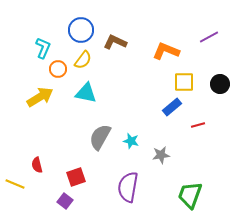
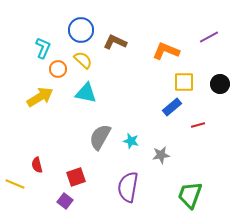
yellow semicircle: rotated 84 degrees counterclockwise
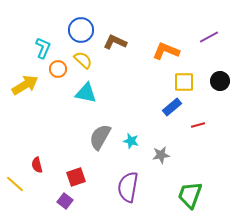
black circle: moved 3 px up
yellow arrow: moved 15 px left, 12 px up
yellow line: rotated 18 degrees clockwise
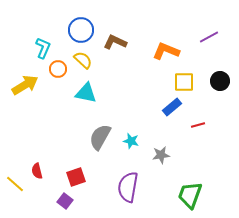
red semicircle: moved 6 px down
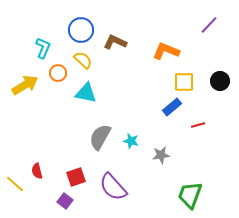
purple line: moved 12 px up; rotated 18 degrees counterclockwise
orange circle: moved 4 px down
purple semicircle: moved 15 px left; rotated 52 degrees counterclockwise
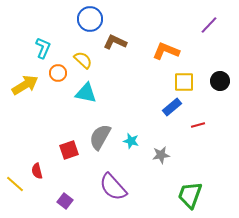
blue circle: moved 9 px right, 11 px up
red square: moved 7 px left, 27 px up
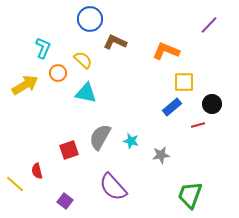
black circle: moved 8 px left, 23 px down
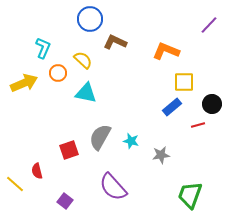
yellow arrow: moved 1 px left, 2 px up; rotated 8 degrees clockwise
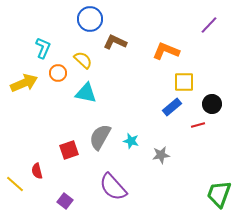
green trapezoid: moved 29 px right, 1 px up
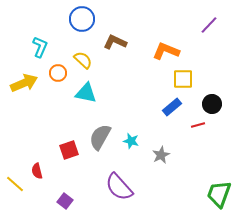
blue circle: moved 8 px left
cyan L-shape: moved 3 px left, 1 px up
yellow square: moved 1 px left, 3 px up
gray star: rotated 18 degrees counterclockwise
purple semicircle: moved 6 px right
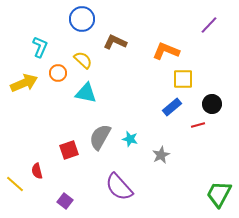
cyan star: moved 1 px left, 2 px up
green trapezoid: rotated 8 degrees clockwise
